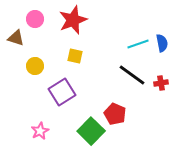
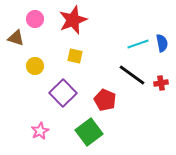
purple square: moved 1 px right, 1 px down; rotated 12 degrees counterclockwise
red pentagon: moved 10 px left, 14 px up
green square: moved 2 px left, 1 px down; rotated 8 degrees clockwise
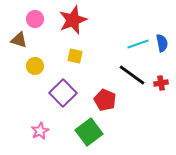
brown triangle: moved 3 px right, 2 px down
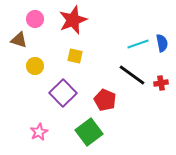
pink star: moved 1 px left, 1 px down
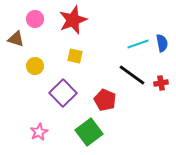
brown triangle: moved 3 px left, 1 px up
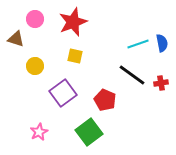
red star: moved 2 px down
purple square: rotated 8 degrees clockwise
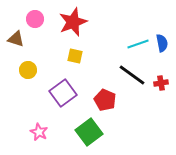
yellow circle: moved 7 px left, 4 px down
pink star: rotated 18 degrees counterclockwise
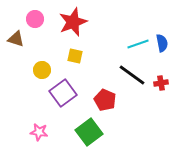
yellow circle: moved 14 px right
pink star: rotated 18 degrees counterclockwise
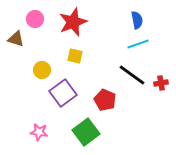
blue semicircle: moved 25 px left, 23 px up
green square: moved 3 px left
